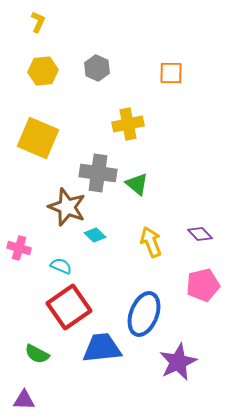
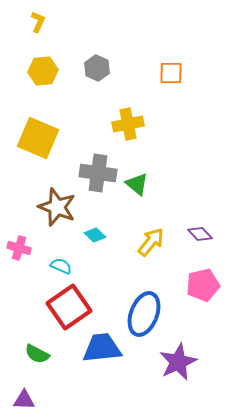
brown star: moved 10 px left
yellow arrow: rotated 60 degrees clockwise
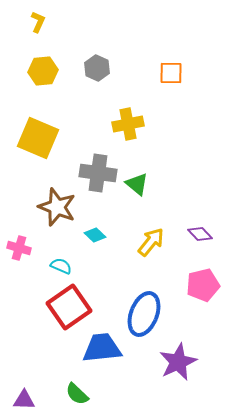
green semicircle: moved 40 px right, 40 px down; rotated 15 degrees clockwise
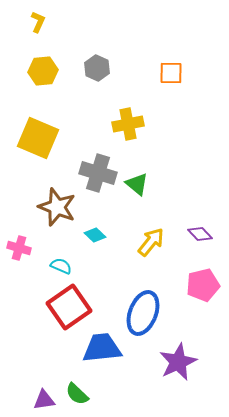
gray cross: rotated 9 degrees clockwise
blue ellipse: moved 1 px left, 1 px up
purple triangle: moved 20 px right; rotated 10 degrees counterclockwise
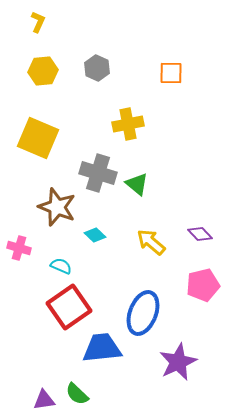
yellow arrow: rotated 88 degrees counterclockwise
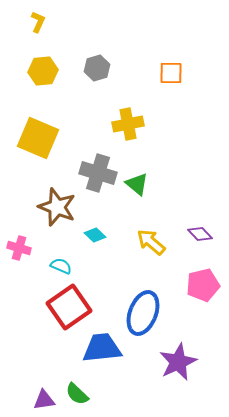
gray hexagon: rotated 20 degrees clockwise
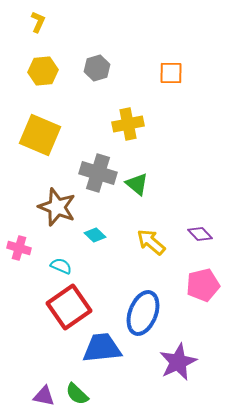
yellow square: moved 2 px right, 3 px up
purple triangle: moved 4 px up; rotated 20 degrees clockwise
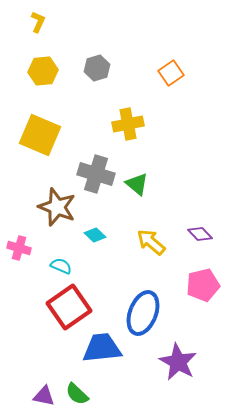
orange square: rotated 35 degrees counterclockwise
gray cross: moved 2 px left, 1 px down
purple star: rotated 18 degrees counterclockwise
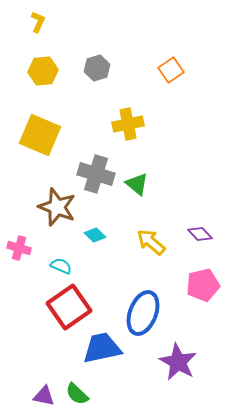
orange square: moved 3 px up
blue trapezoid: rotated 6 degrees counterclockwise
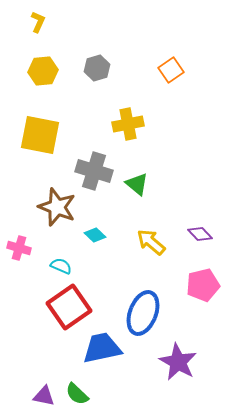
yellow square: rotated 12 degrees counterclockwise
gray cross: moved 2 px left, 3 px up
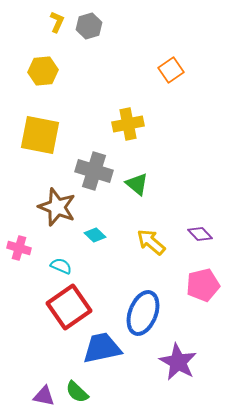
yellow L-shape: moved 19 px right
gray hexagon: moved 8 px left, 42 px up
green semicircle: moved 2 px up
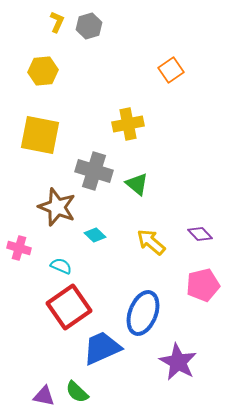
blue trapezoid: rotated 12 degrees counterclockwise
